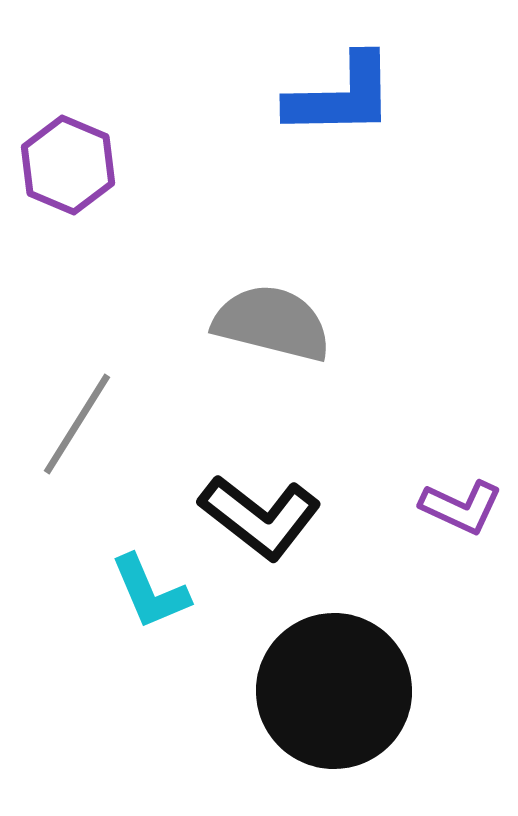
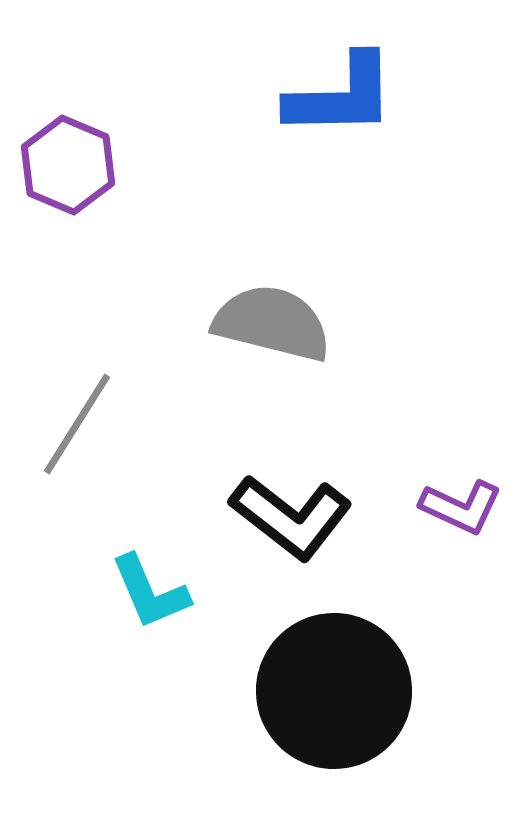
black L-shape: moved 31 px right
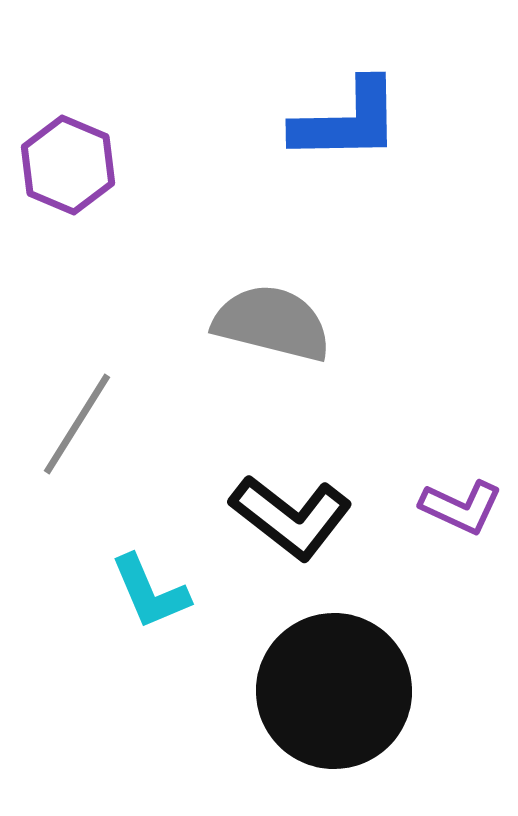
blue L-shape: moved 6 px right, 25 px down
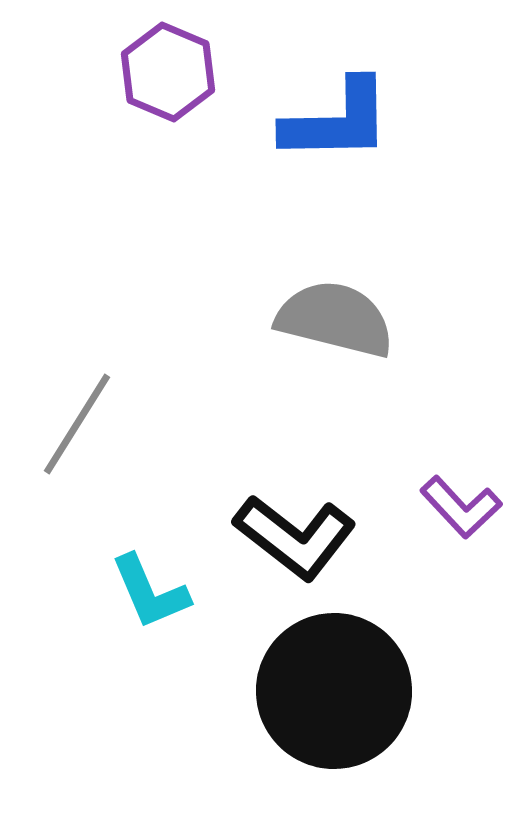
blue L-shape: moved 10 px left
purple hexagon: moved 100 px right, 93 px up
gray semicircle: moved 63 px right, 4 px up
purple L-shape: rotated 22 degrees clockwise
black L-shape: moved 4 px right, 20 px down
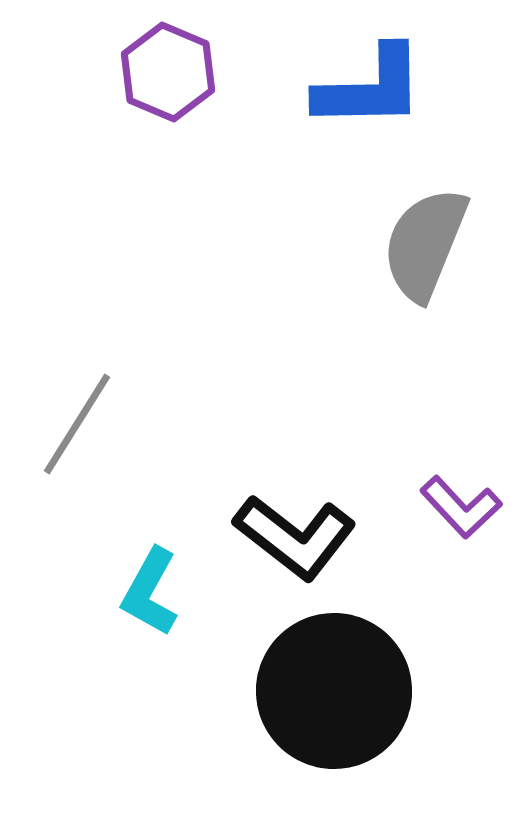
blue L-shape: moved 33 px right, 33 px up
gray semicircle: moved 90 px right, 75 px up; rotated 82 degrees counterclockwise
cyan L-shape: rotated 52 degrees clockwise
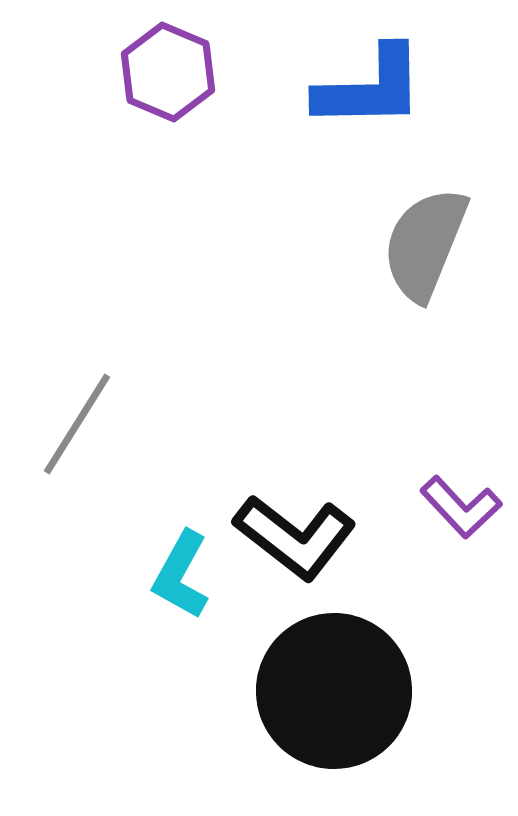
cyan L-shape: moved 31 px right, 17 px up
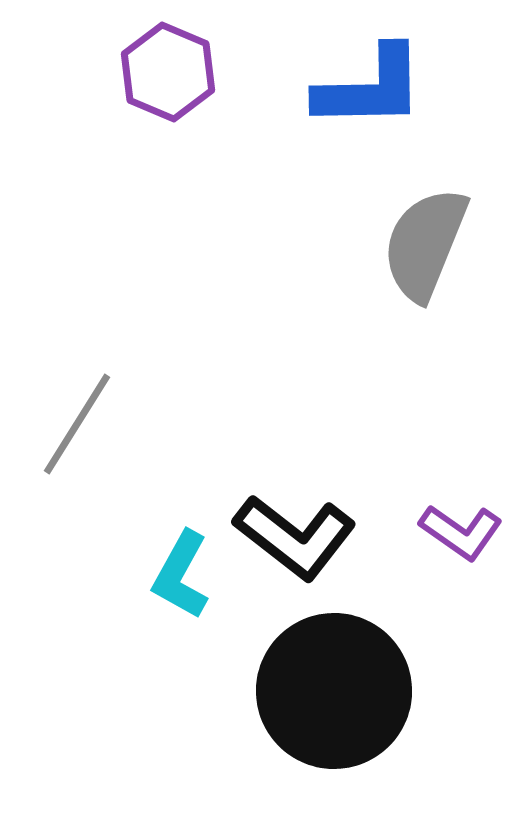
purple L-shape: moved 25 px down; rotated 12 degrees counterclockwise
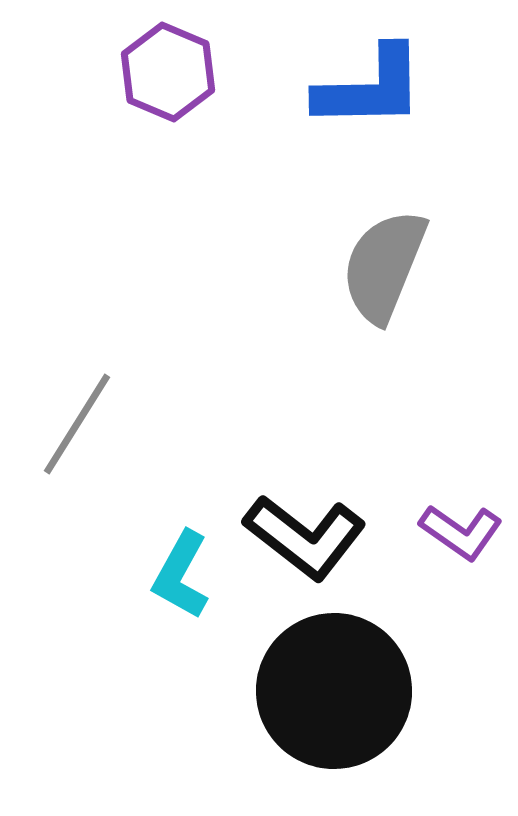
gray semicircle: moved 41 px left, 22 px down
black L-shape: moved 10 px right
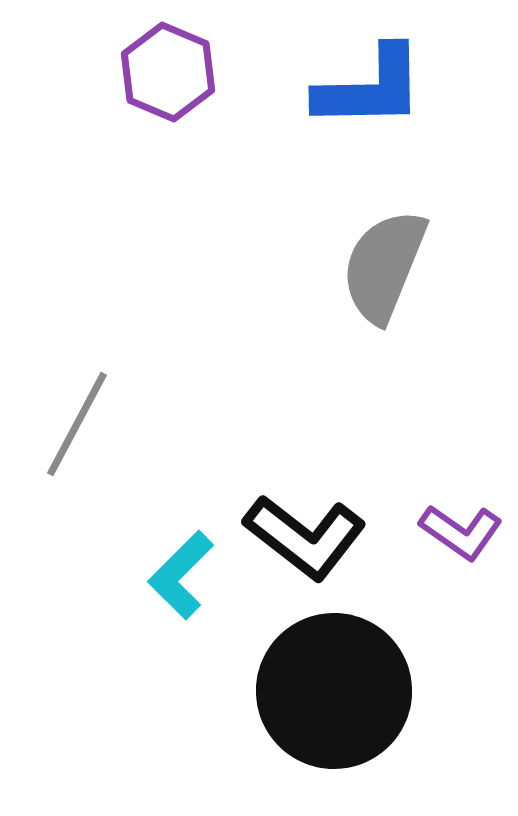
gray line: rotated 4 degrees counterclockwise
cyan L-shape: rotated 16 degrees clockwise
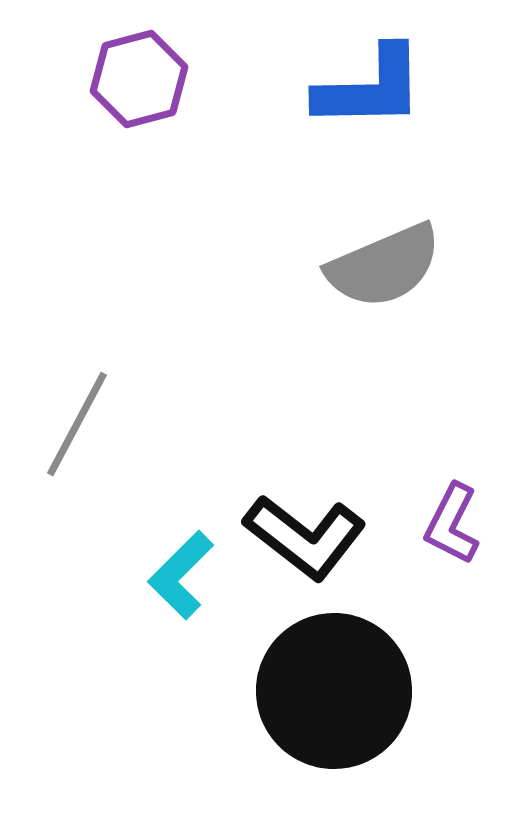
purple hexagon: moved 29 px left, 7 px down; rotated 22 degrees clockwise
gray semicircle: rotated 135 degrees counterclockwise
purple L-shape: moved 9 px left, 8 px up; rotated 82 degrees clockwise
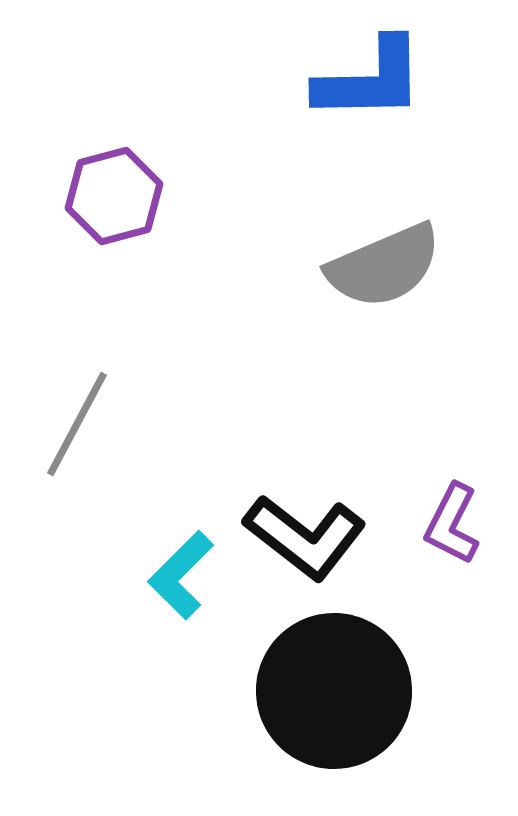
purple hexagon: moved 25 px left, 117 px down
blue L-shape: moved 8 px up
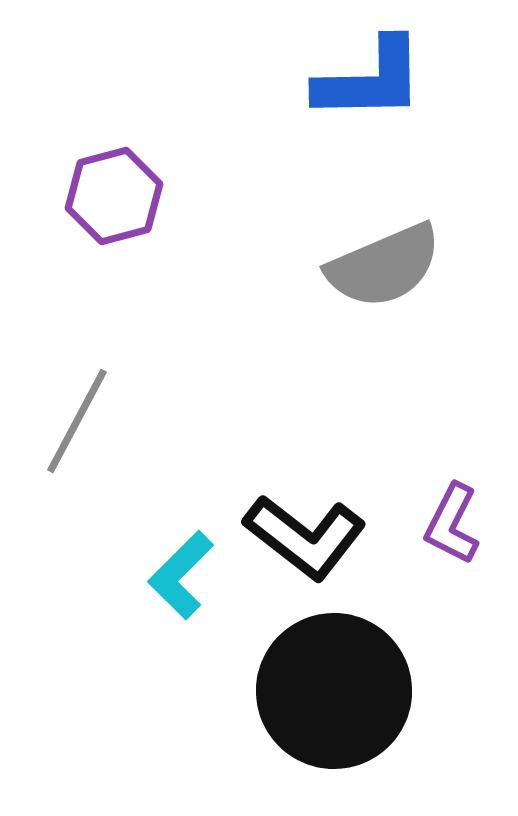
gray line: moved 3 px up
